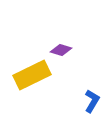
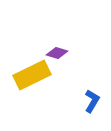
purple diamond: moved 4 px left, 3 px down
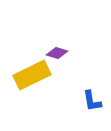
blue L-shape: rotated 140 degrees clockwise
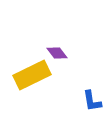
purple diamond: rotated 35 degrees clockwise
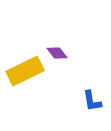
yellow rectangle: moved 7 px left, 4 px up
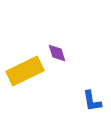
purple diamond: rotated 20 degrees clockwise
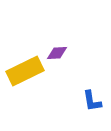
purple diamond: rotated 75 degrees counterclockwise
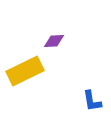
purple diamond: moved 3 px left, 12 px up
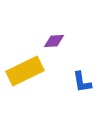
blue L-shape: moved 10 px left, 19 px up
